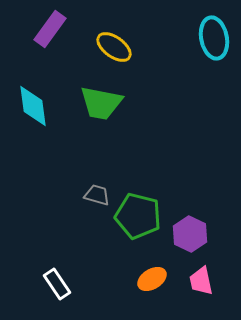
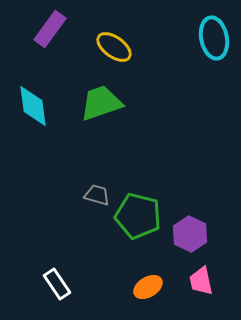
green trapezoid: rotated 150 degrees clockwise
orange ellipse: moved 4 px left, 8 px down
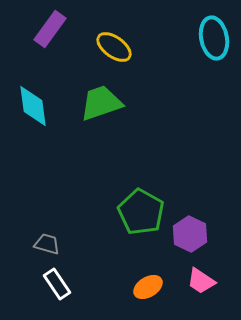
gray trapezoid: moved 50 px left, 49 px down
green pentagon: moved 3 px right, 4 px up; rotated 15 degrees clockwise
pink trapezoid: rotated 44 degrees counterclockwise
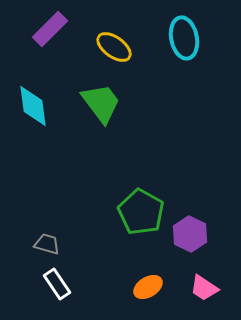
purple rectangle: rotated 9 degrees clockwise
cyan ellipse: moved 30 px left
green trapezoid: rotated 72 degrees clockwise
pink trapezoid: moved 3 px right, 7 px down
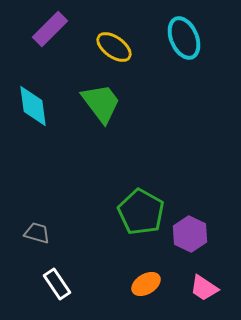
cyan ellipse: rotated 12 degrees counterclockwise
gray trapezoid: moved 10 px left, 11 px up
orange ellipse: moved 2 px left, 3 px up
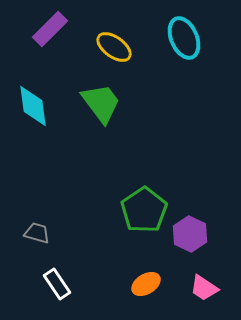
green pentagon: moved 3 px right, 2 px up; rotated 9 degrees clockwise
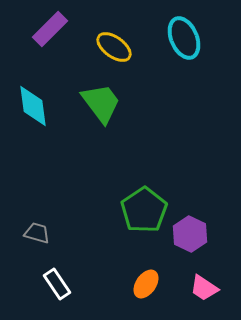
orange ellipse: rotated 24 degrees counterclockwise
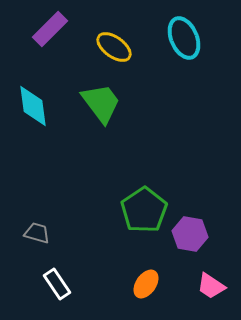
purple hexagon: rotated 16 degrees counterclockwise
pink trapezoid: moved 7 px right, 2 px up
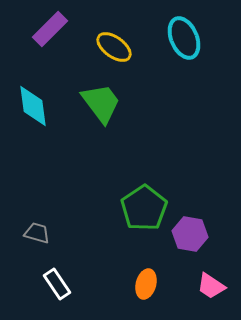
green pentagon: moved 2 px up
orange ellipse: rotated 20 degrees counterclockwise
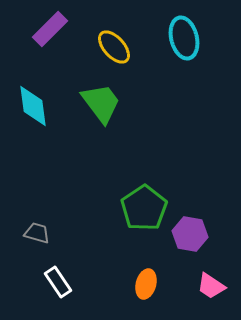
cyan ellipse: rotated 9 degrees clockwise
yellow ellipse: rotated 12 degrees clockwise
white rectangle: moved 1 px right, 2 px up
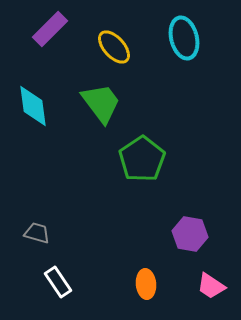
green pentagon: moved 2 px left, 49 px up
orange ellipse: rotated 20 degrees counterclockwise
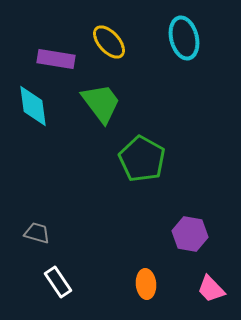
purple rectangle: moved 6 px right, 30 px down; rotated 54 degrees clockwise
yellow ellipse: moved 5 px left, 5 px up
green pentagon: rotated 9 degrees counterclockwise
pink trapezoid: moved 3 px down; rotated 12 degrees clockwise
